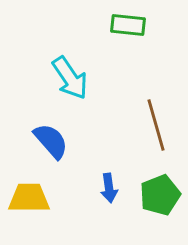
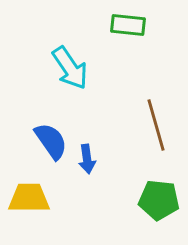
cyan arrow: moved 10 px up
blue semicircle: rotated 6 degrees clockwise
blue arrow: moved 22 px left, 29 px up
green pentagon: moved 1 px left, 5 px down; rotated 27 degrees clockwise
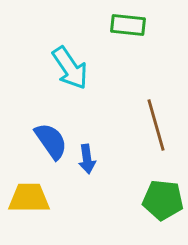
green pentagon: moved 4 px right
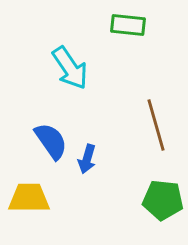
blue arrow: rotated 24 degrees clockwise
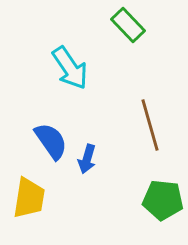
green rectangle: rotated 40 degrees clockwise
brown line: moved 6 px left
yellow trapezoid: rotated 99 degrees clockwise
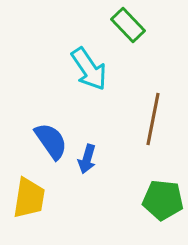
cyan arrow: moved 19 px right, 1 px down
brown line: moved 3 px right, 6 px up; rotated 27 degrees clockwise
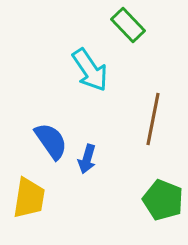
cyan arrow: moved 1 px right, 1 px down
green pentagon: rotated 15 degrees clockwise
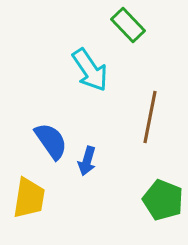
brown line: moved 3 px left, 2 px up
blue arrow: moved 2 px down
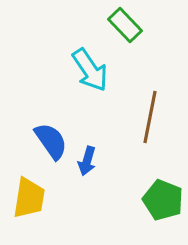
green rectangle: moved 3 px left
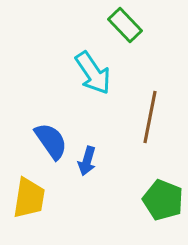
cyan arrow: moved 3 px right, 3 px down
